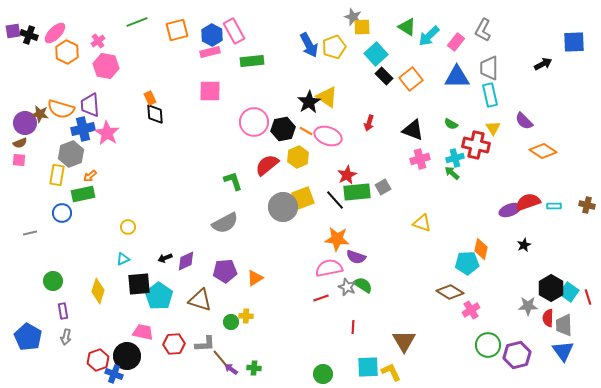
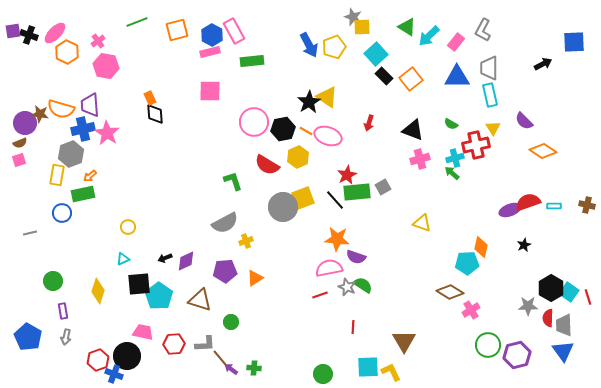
red cross at (476, 145): rotated 24 degrees counterclockwise
pink square at (19, 160): rotated 24 degrees counterclockwise
red semicircle at (267, 165): rotated 110 degrees counterclockwise
orange diamond at (481, 249): moved 2 px up
red line at (321, 298): moved 1 px left, 3 px up
yellow cross at (246, 316): moved 75 px up; rotated 24 degrees counterclockwise
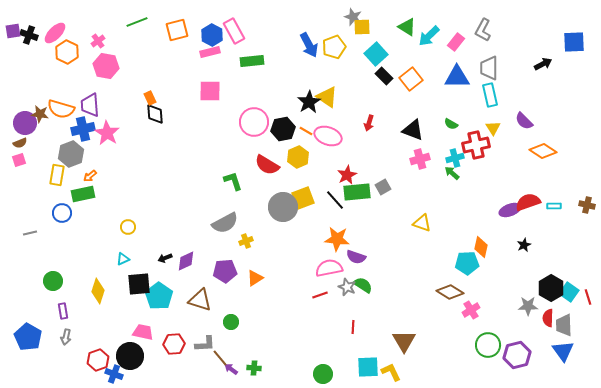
black circle at (127, 356): moved 3 px right
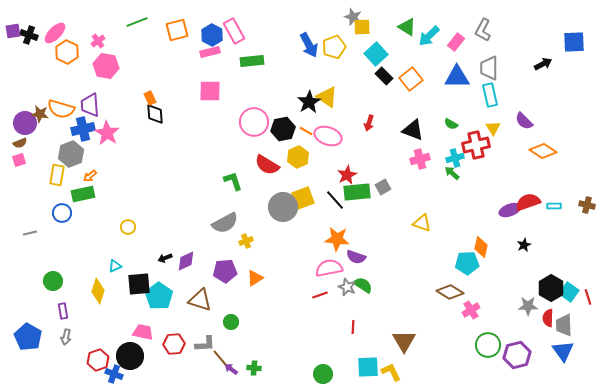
cyan triangle at (123, 259): moved 8 px left, 7 px down
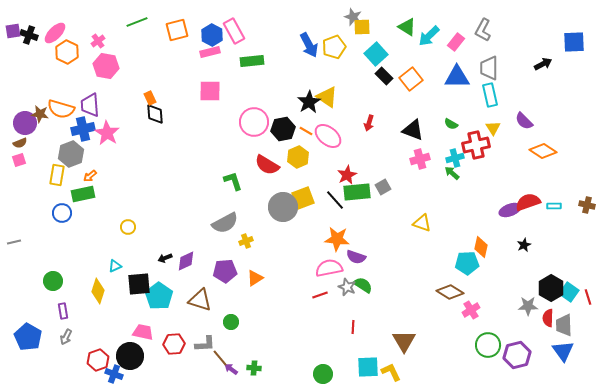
pink ellipse at (328, 136): rotated 20 degrees clockwise
gray line at (30, 233): moved 16 px left, 9 px down
gray arrow at (66, 337): rotated 14 degrees clockwise
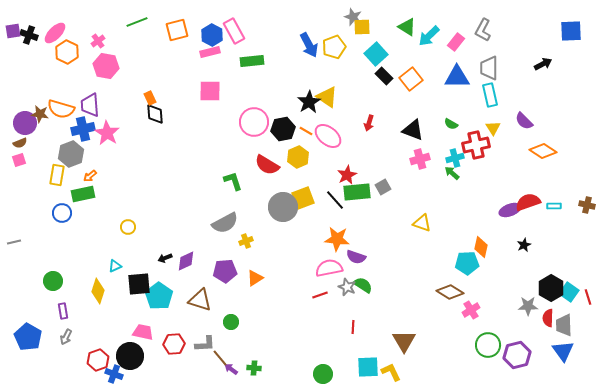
blue square at (574, 42): moved 3 px left, 11 px up
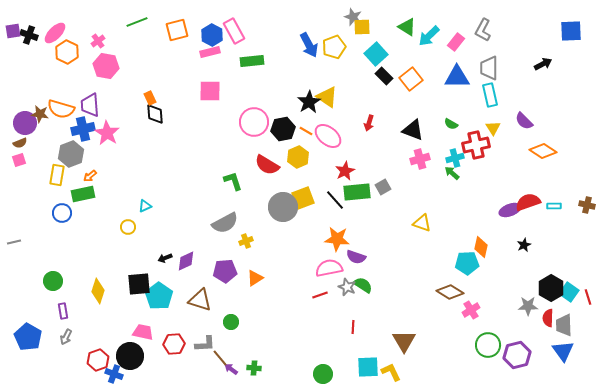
red star at (347, 175): moved 2 px left, 4 px up
cyan triangle at (115, 266): moved 30 px right, 60 px up
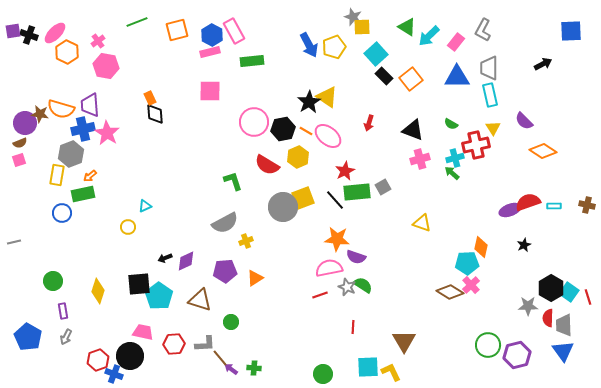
pink cross at (471, 310): moved 25 px up; rotated 12 degrees counterclockwise
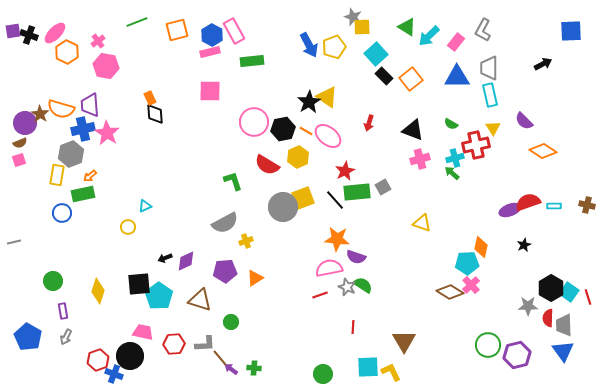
brown star at (40, 114): rotated 24 degrees clockwise
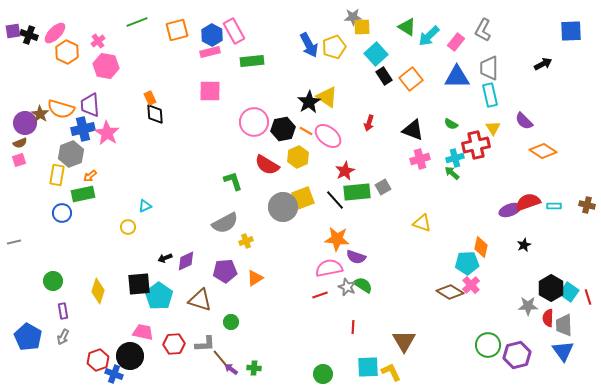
gray star at (353, 17): rotated 24 degrees counterclockwise
black rectangle at (384, 76): rotated 12 degrees clockwise
gray arrow at (66, 337): moved 3 px left
